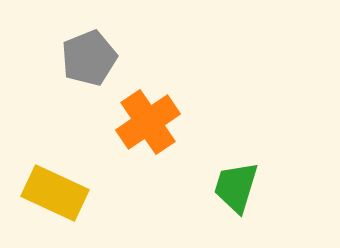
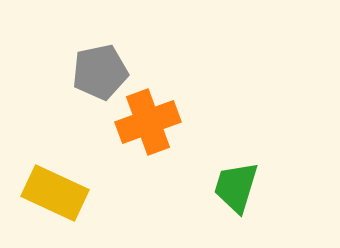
gray pentagon: moved 11 px right, 14 px down; rotated 10 degrees clockwise
orange cross: rotated 14 degrees clockwise
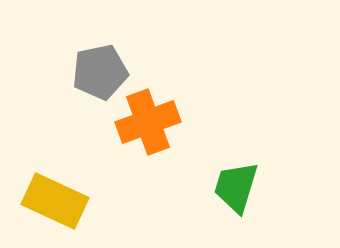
yellow rectangle: moved 8 px down
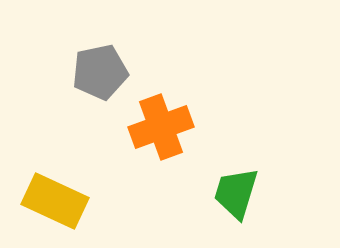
orange cross: moved 13 px right, 5 px down
green trapezoid: moved 6 px down
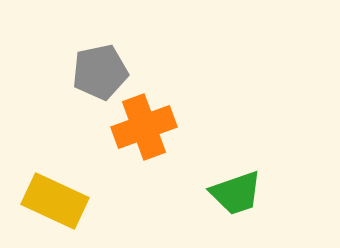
orange cross: moved 17 px left
green trapezoid: rotated 126 degrees counterclockwise
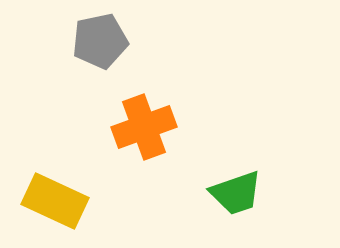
gray pentagon: moved 31 px up
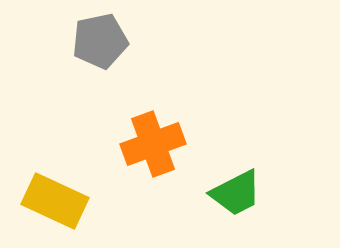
orange cross: moved 9 px right, 17 px down
green trapezoid: rotated 8 degrees counterclockwise
